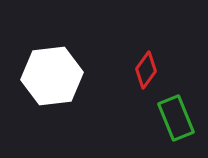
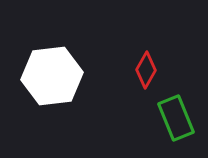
red diamond: rotated 6 degrees counterclockwise
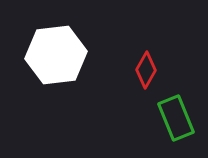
white hexagon: moved 4 px right, 21 px up
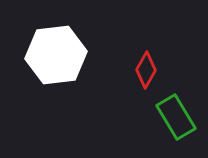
green rectangle: moved 1 px up; rotated 9 degrees counterclockwise
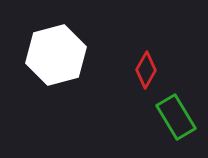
white hexagon: rotated 8 degrees counterclockwise
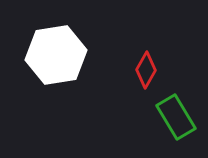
white hexagon: rotated 6 degrees clockwise
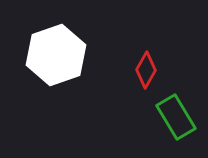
white hexagon: rotated 10 degrees counterclockwise
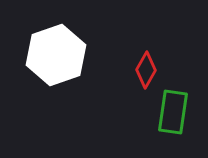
green rectangle: moved 3 px left, 5 px up; rotated 39 degrees clockwise
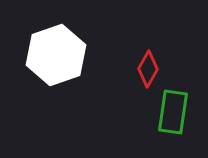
red diamond: moved 2 px right, 1 px up
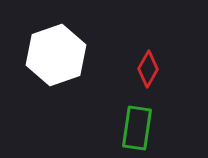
green rectangle: moved 36 px left, 16 px down
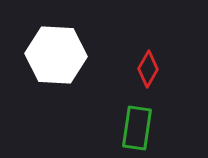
white hexagon: rotated 22 degrees clockwise
